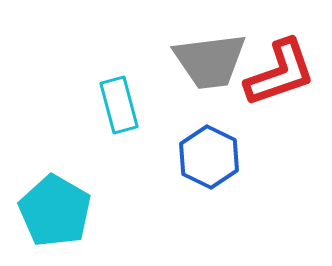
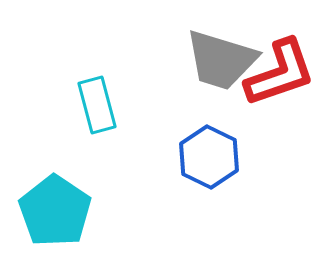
gray trapezoid: moved 11 px right, 1 px up; rotated 24 degrees clockwise
cyan rectangle: moved 22 px left
cyan pentagon: rotated 4 degrees clockwise
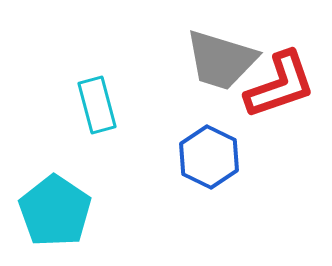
red L-shape: moved 12 px down
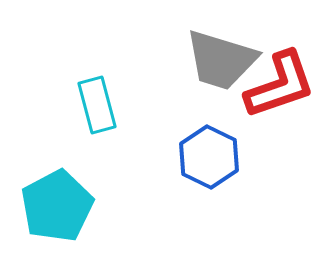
cyan pentagon: moved 2 px right, 5 px up; rotated 10 degrees clockwise
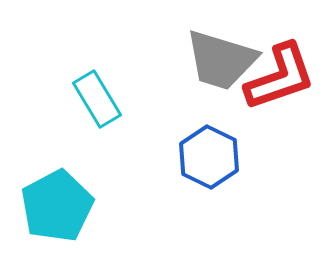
red L-shape: moved 8 px up
cyan rectangle: moved 6 px up; rotated 16 degrees counterclockwise
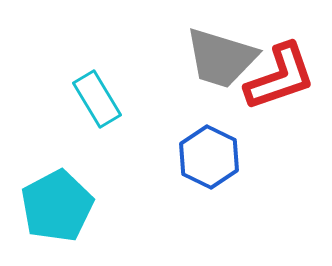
gray trapezoid: moved 2 px up
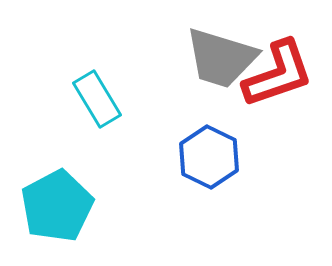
red L-shape: moved 2 px left, 3 px up
